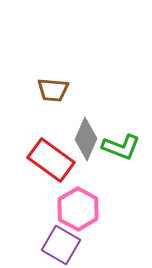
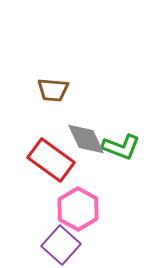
gray diamond: rotated 48 degrees counterclockwise
purple square: rotated 12 degrees clockwise
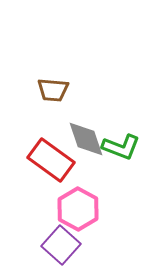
gray diamond: rotated 6 degrees clockwise
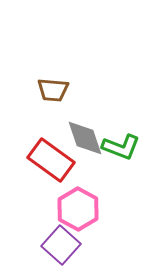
gray diamond: moved 1 px left, 1 px up
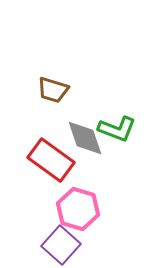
brown trapezoid: rotated 12 degrees clockwise
green L-shape: moved 4 px left, 18 px up
pink hexagon: rotated 12 degrees counterclockwise
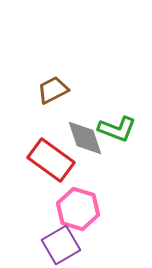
brown trapezoid: rotated 136 degrees clockwise
purple square: rotated 18 degrees clockwise
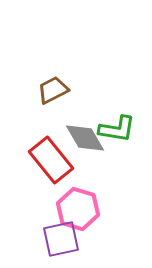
green L-shape: rotated 12 degrees counterclockwise
gray diamond: rotated 12 degrees counterclockwise
red rectangle: rotated 15 degrees clockwise
purple square: moved 6 px up; rotated 18 degrees clockwise
